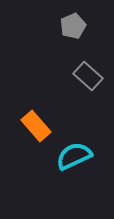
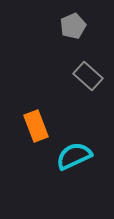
orange rectangle: rotated 20 degrees clockwise
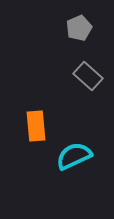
gray pentagon: moved 6 px right, 2 px down
orange rectangle: rotated 16 degrees clockwise
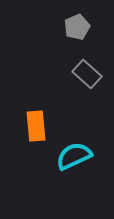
gray pentagon: moved 2 px left, 1 px up
gray rectangle: moved 1 px left, 2 px up
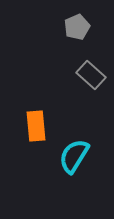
gray rectangle: moved 4 px right, 1 px down
cyan semicircle: rotated 33 degrees counterclockwise
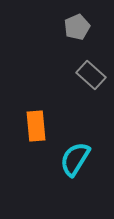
cyan semicircle: moved 1 px right, 3 px down
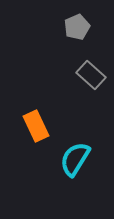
orange rectangle: rotated 20 degrees counterclockwise
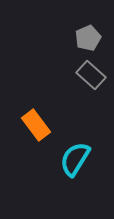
gray pentagon: moved 11 px right, 11 px down
orange rectangle: moved 1 px up; rotated 12 degrees counterclockwise
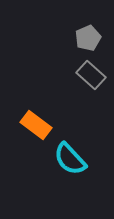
orange rectangle: rotated 16 degrees counterclockwise
cyan semicircle: moved 5 px left; rotated 75 degrees counterclockwise
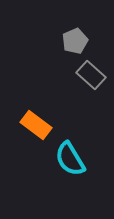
gray pentagon: moved 13 px left, 3 px down
cyan semicircle: rotated 12 degrees clockwise
